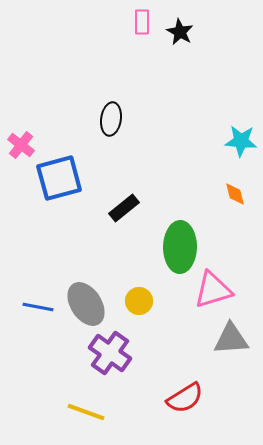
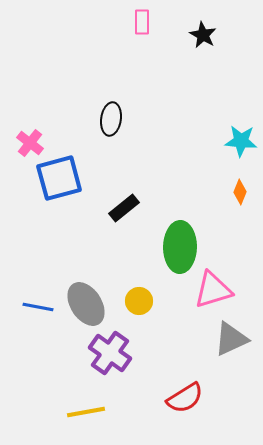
black star: moved 23 px right, 3 px down
pink cross: moved 9 px right, 2 px up
orange diamond: moved 5 px right, 2 px up; rotated 35 degrees clockwise
gray triangle: rotated 21 degrees counterclockwise
yellow line: rotated 30 degrees counterclockwise
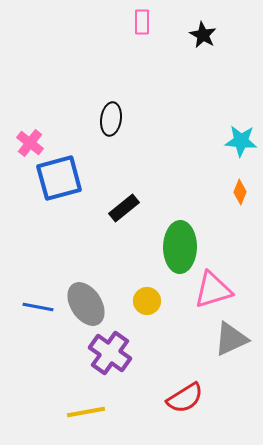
yellow circle: moved 8 px right
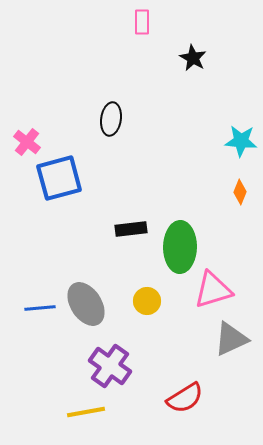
black star: moved 10 px left, 23 px down
pink cross: moved 3 px left, 1 px up
black rectangle: moved 7 px right, 21 px down; rotated 32 degrees clockwise
blue line: moved 2 px right, 1 px down; rotated 16 degrees counterclockwise
purple cross: moved 13 px down
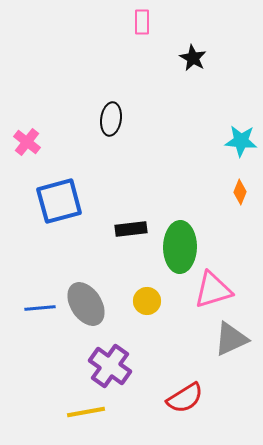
blue square: moved 23 px down
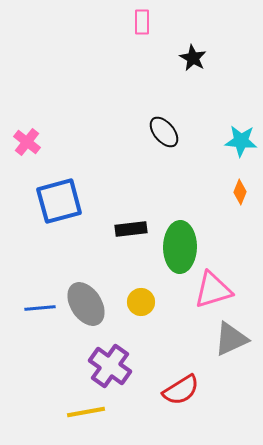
black ellipse: moved 53 px right, 13 px down; rotated 48 degrees counterclockwise
yellow circle: moved 6 px left, 1 px down
red semicircle: moved 4 px left, 8 px up
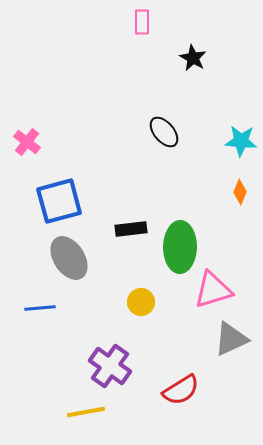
gray ellipse: moved 17 px left, 46 px up
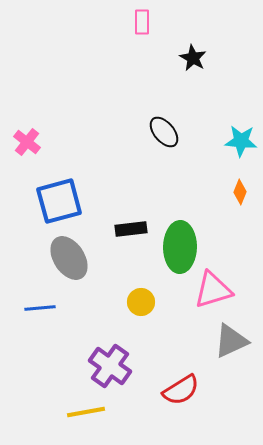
gray triangle: moved 2 px down
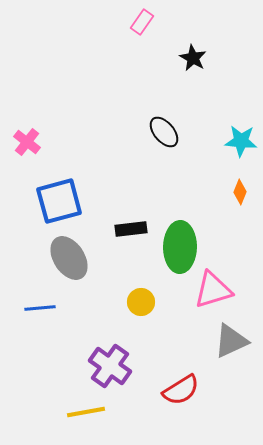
pink rectangle: rotated 35 degrees clockwise
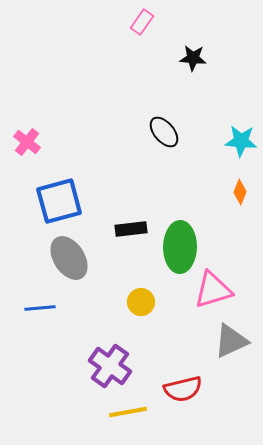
black star: rotated 24 degrees counterclockwise
red semicircle: moved 2 px right, 1 px up; rotated 18 degrees clockwise
yellow line: moved 42 px right
